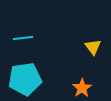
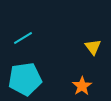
cyan line: rotated 24 degrees counterclockwise
orange star: moved 2 px up
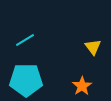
cyan line: moved 2 px right, 2 px down
cyan pentagon: moved 1 px right, 1 px down; rotated 8 degrees clockwise
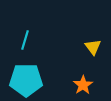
cyan line: rotated 42 degrees counterclockwise
orange star: moved 1 px right, 1 px up
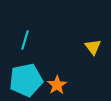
cyan pentagon: rotated 12 degrees counterclockwise
orange star: moved 26 px left
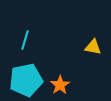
yellow triangle: rotated 42 degrees counterclockwise
orange star: moved 3 px right
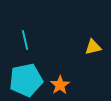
cyan line: rotated 30 degrees counterclockwise
yellow triangle: rotated 24 degrees counterclockwise
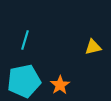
cyan line: rotated 30 degrees clockwise
cyan pentagon: moved 2 px left, 1 px down
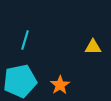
yellow triangle: rotated 12 degrees clockwise
cyan pentagon: moved 4 px left
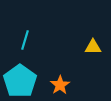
cyan pentagon: rotated 24 degrees counterclockwise
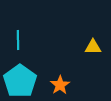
cyan line: moved 7 px left; rotated 18 degrees counterclockwise
